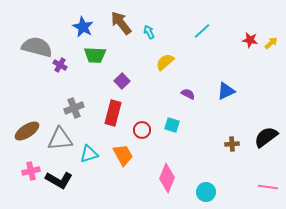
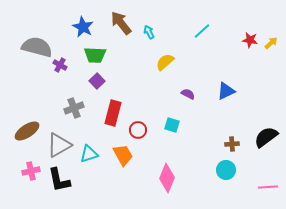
purple square: moved 25 px left
red circle: moved 4 px left
gray triangle: moved 1 px left, 6 px down; rotated 24 degrees counterclockwise
black L-shape: rotated 48 degrees clockwise
pink line: rotated 12 degrees counterclockwise
cyan circle: moved 20 px right, 22 px up
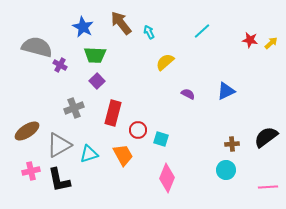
cyan square: moved 11 px left, 14 px down
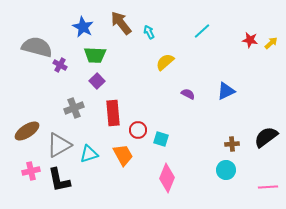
red rectangle: rotated 20 degrees counterclockwise
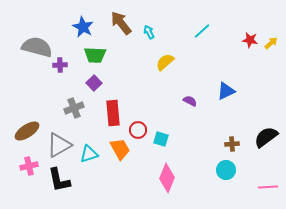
purple cross: rotated 32 degrees counterclockwise
purple square: moved 3 px left, 2 px down
purple semicircle: moved 2 px right, 7 px down
orange trapezoid: moved 3 px left, 6 px up
pink cross: moved 2 px left, 5 px up
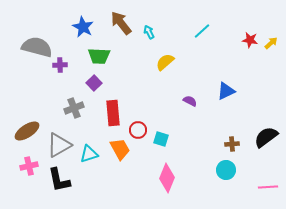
green trapezoid: moved 4 px right, 1 px down
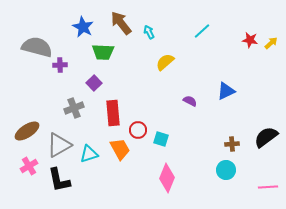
green trapezoid: moved 4 px right, 4 px up
pink cross: rotated 18 degrees counterclockwise
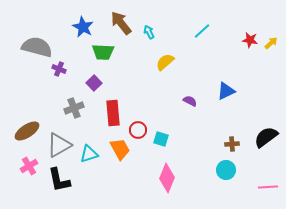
purple cross: moved 1 px left, 4 px down; rotated 24 degrees clockwise
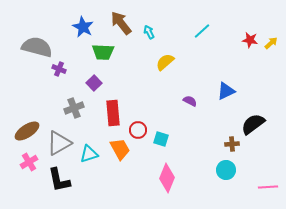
black semicircle: moved 13 px left, 13 px up
gray triangle: moved 2 px up
pink cross: moved 4 px up
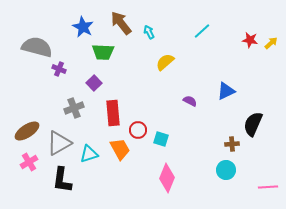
black semicircle: rotated 30 degrees counterclockwise
black L-shape: moved 3 px right; rotated 20 degrees clockwise
